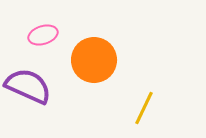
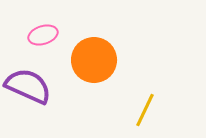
yellow line: moved 1 px right, 2 px down
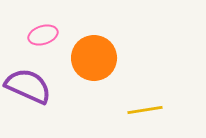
orange circle: moved 2 px up
yellow line: rotated 56 degrees clockwise
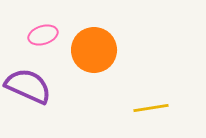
orange circle: moved 8 px up
yellow line: moved 6 px right, 2 px up
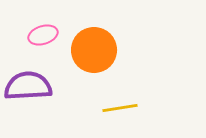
purple semicircle: rotated 27 degrees counterclockwise
yellow line: moved 31 px left
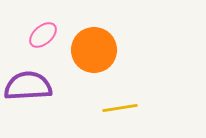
pink ellipse: rotated 24 degrees counterclockwise
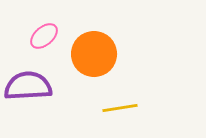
pink ellipse: moved 1 px right, 1 px down
orange circle: moved 4 px down
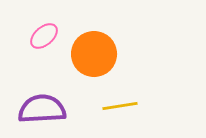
purple semicircle: moved 14 px right, 23 px down
yellow line: moved 2 px up
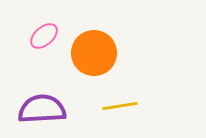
orange circle: moved 1 px up
